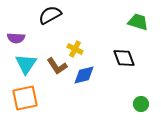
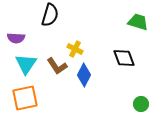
black semicircle: rotated 135 degrees clockwise
blue diamond: rotated 50 degrees counterclockwise
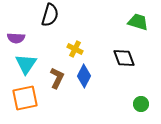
brown L-shape: moved 12 px down; rotated 120 degrees counterclockwise
blue diamond: moved 1 px down
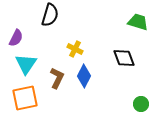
purple semicircle: rotated 66 degrees counterclockwise
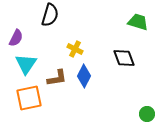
brown L-shape: rotated 55 degrees clockwise
orange square: moved 4 px right
green circle: moved 6 px right, 10 px down
